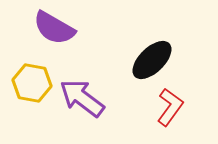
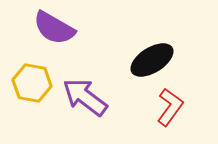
black ellipse: rotated 12 degrees clockwise
purple arrow: moved 3 px right, 1 px up
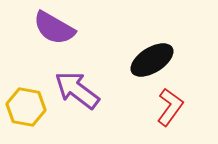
yellow hexagon: moved 6 px left, 24 px down
purple arrow: moved 8 px left, 7 px up
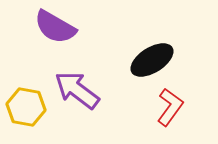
purple semicircle: moved 1 px right, 1 px up
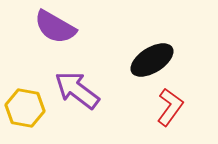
yellow hexagon: moved 1 px left, 1 px down
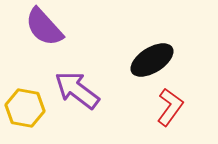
purple semicircle: moved 11 px left; rotated 18 degrees clockwise
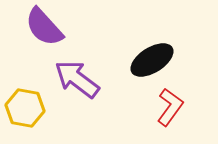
purple arrow: moved 11 px up
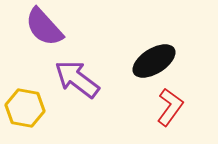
black ellipse: moved 2 px right, 1 px down
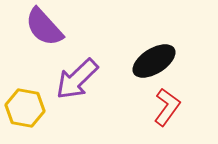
purple arrow: rotated 81 degrees counterclockwise
red L-shape: moved 3 px left
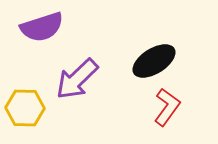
purple semicircle: moved 2 px left; rotated 66 degrees counterclockwise
yellow hexagon: rotated 9 degrees counterclockwise
